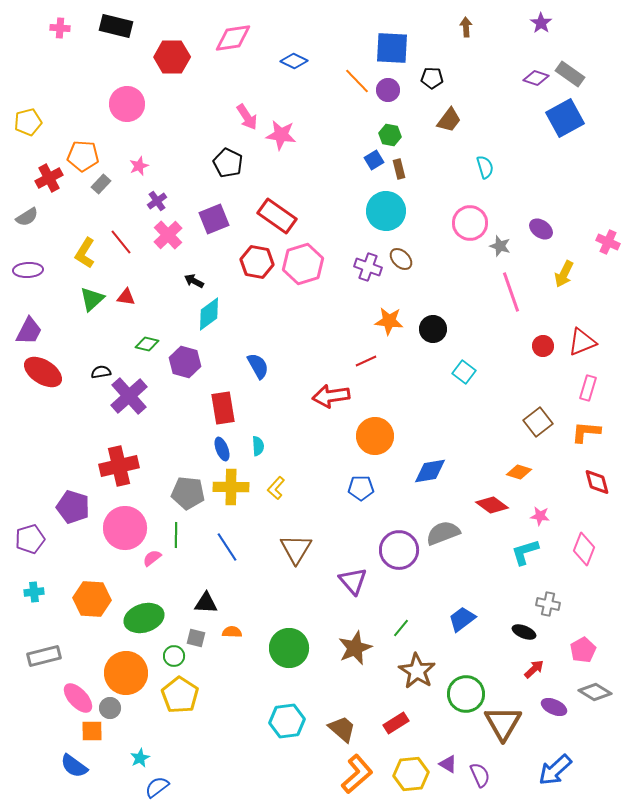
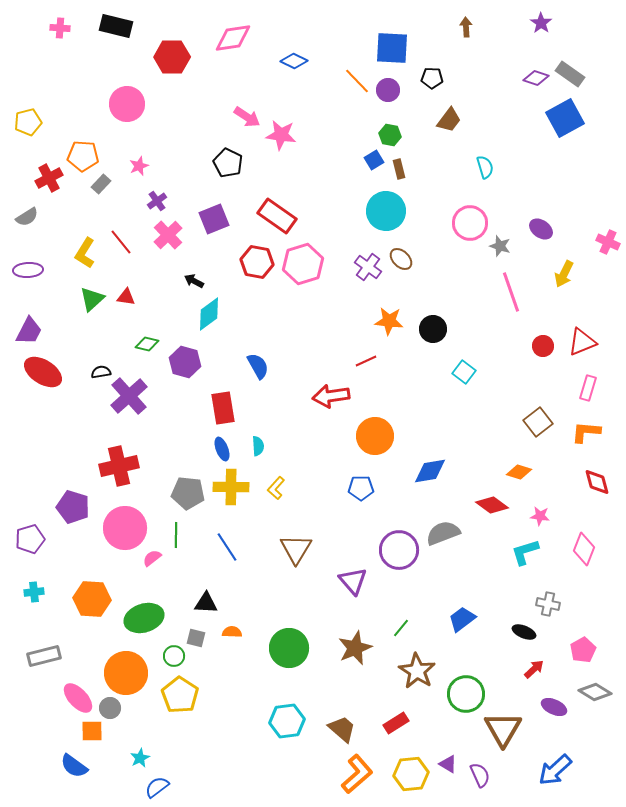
pink arrow at (247, 117): rotated 24 degrees counterclockwise
purple cross at (368, 267): rotated 16 degrees clockwise
brown triangle at (503, 723): moved 6 px down
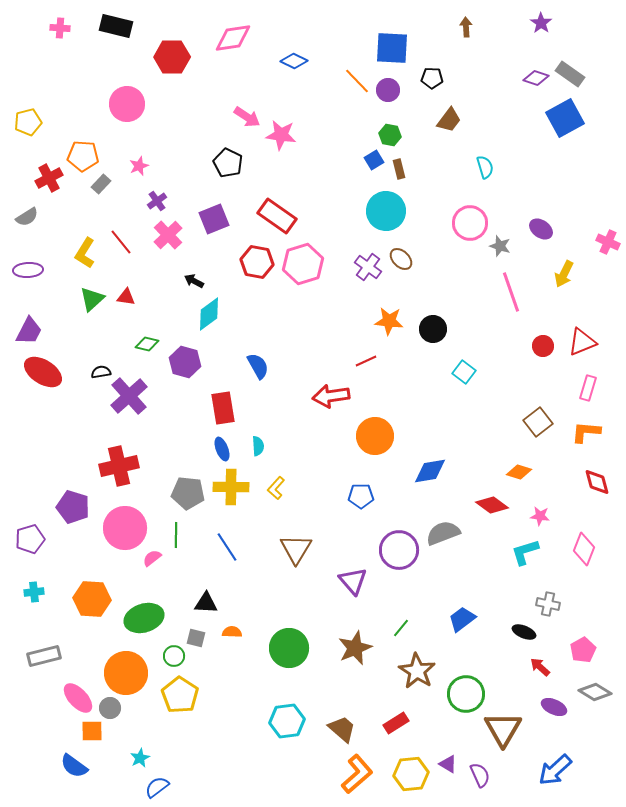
blue pentagon at (361, 488): moved 8 px down
red arrow at (534, 669): moved 6 px right, 2 px up; rotated 95 degrees counterclockwise
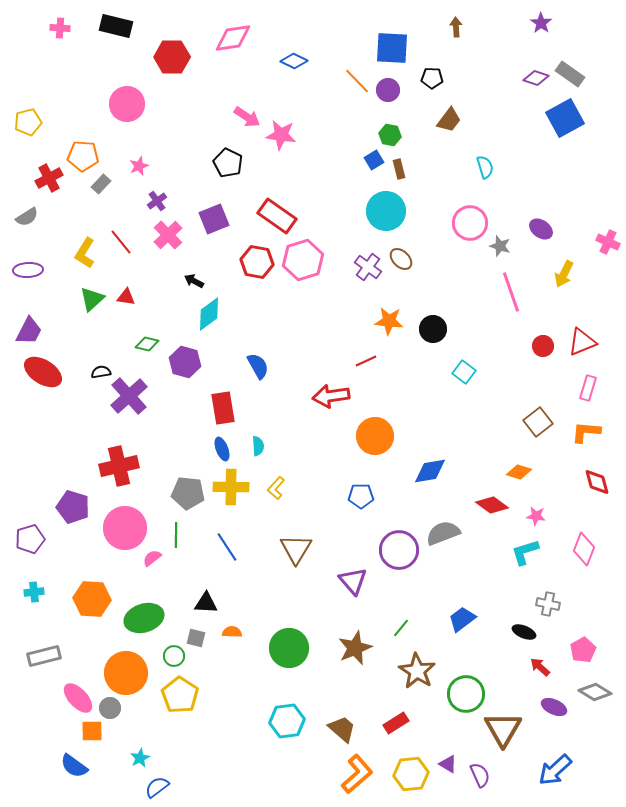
brown arrow at (466, 27): moved 10 px left
pink hexagon at (303, 264): moved 4 px up
pink star at (540, 516): moved 4 px left
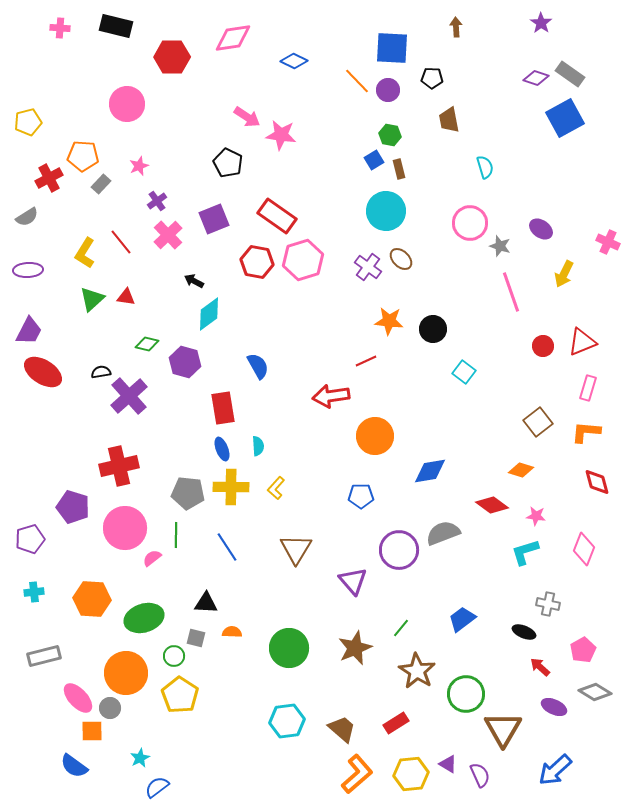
brown trapezoid at (449, 120): rotated 132 degrees clockwise
orange diamond at (519, 472): moved 2 px right, 2 px up
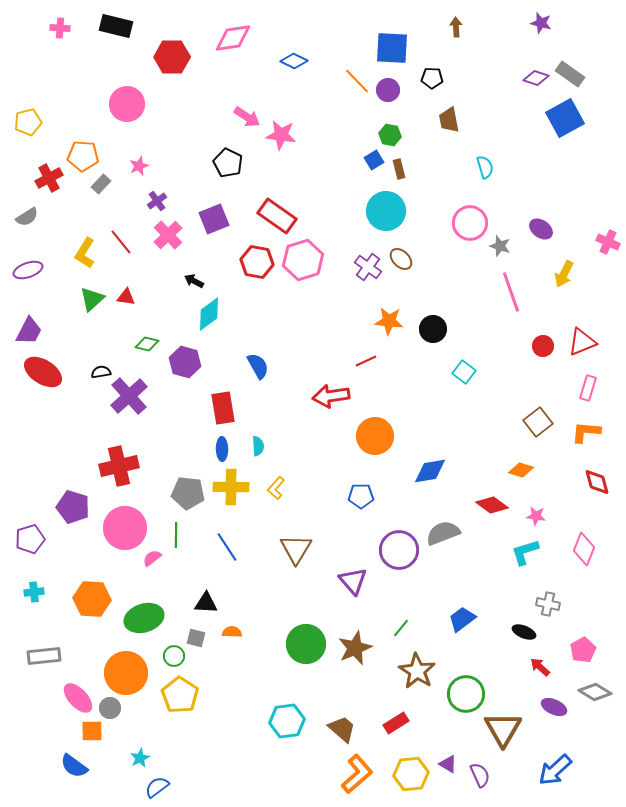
purple star at (541, 23): rotated 20 degrees counterclockwise
purple ellipse at (28, 270): rotated 16 degrees counterclockwise
blue ellipse at (222, 449): rotated 20 degrees clockwise
green circle at (289, 648): moved 17 px right, 4 px up
gray rectangle at (44, 656): rotated 8 degrees clockwise
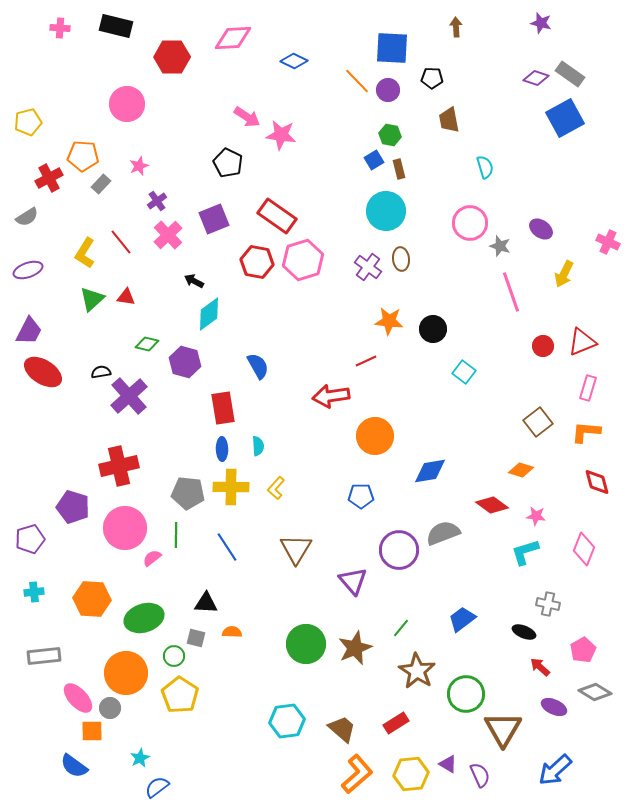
pink diamond at (233, 38): rotated 6 degrees clockwise
brown ellipse at (401, 259): rotated 40 degrees clockwise
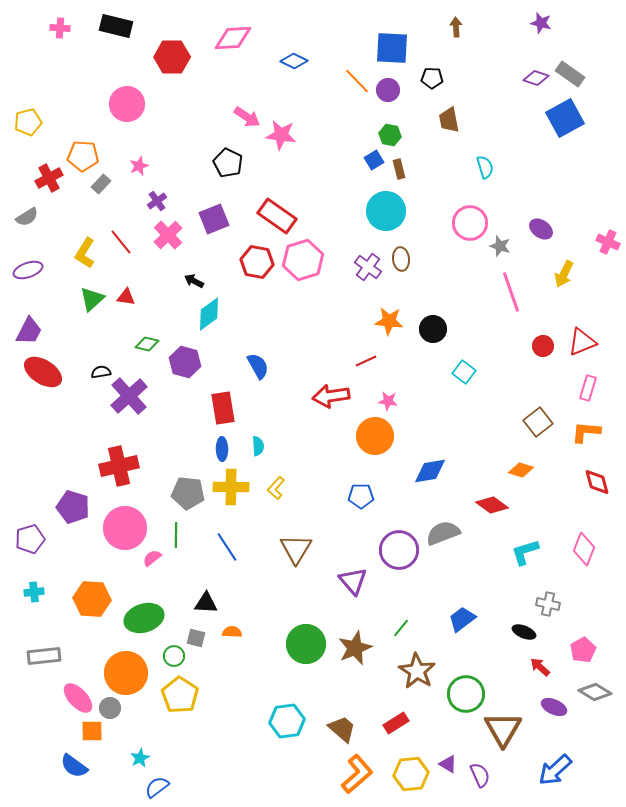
pink star at (536, 516): moved 148 px left, 115 px up
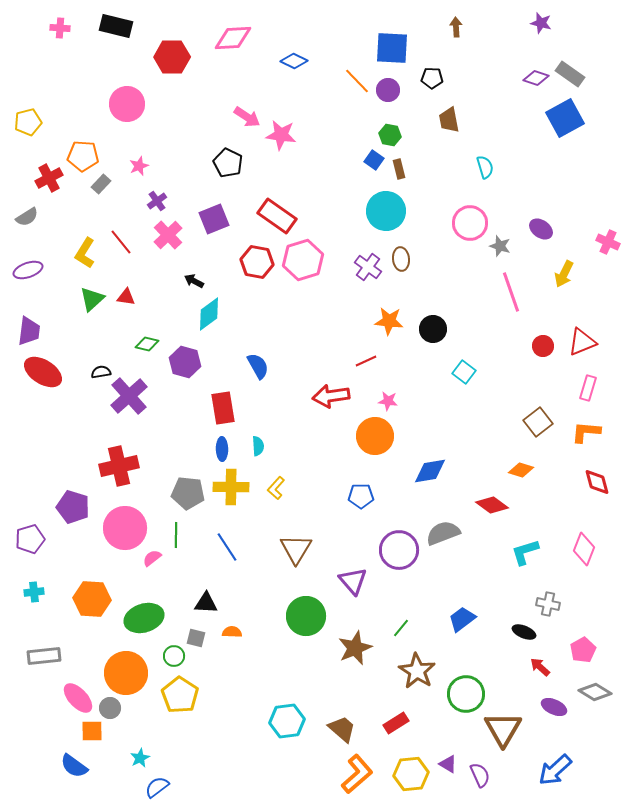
blue square at (374, 160): rotated 24 degrees counterclockwise
purple trapezoid at (29, 331): rotated 20 degrees counterclockwise
green circle at (306, 644): moved 28 px up
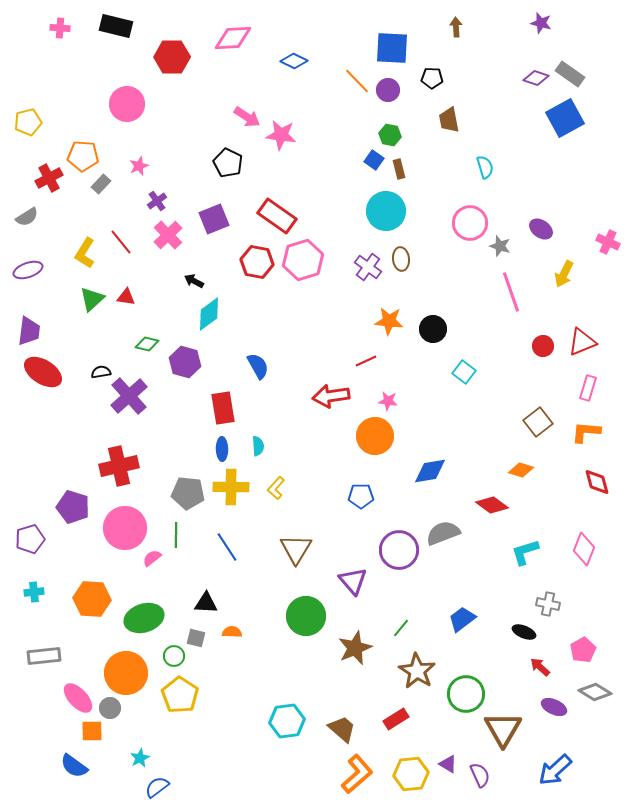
red rectangle at (396, 723): moved 4 px up
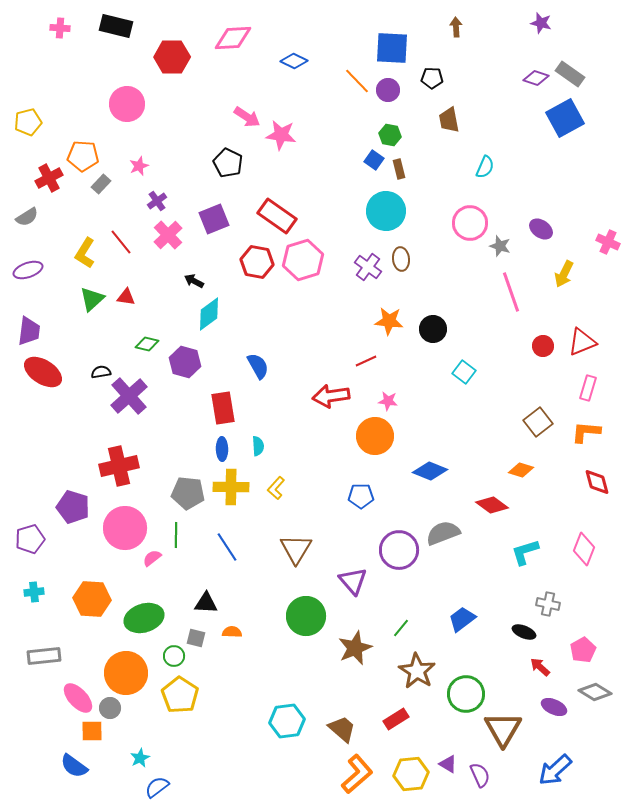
cyan semicircle at (485, 167): rotated 40 degrees clockwise
blue diamond at (430, 471): rotated 32 degrees clockwise
